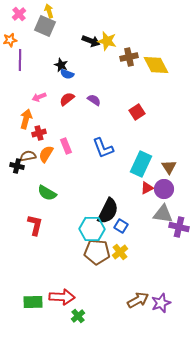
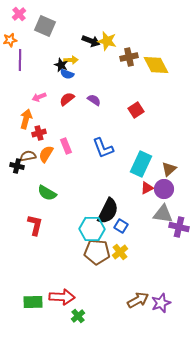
yellow arrow: moved 22 px right, 49 px down; rotated 104 degrees clockwise
red square: moved 1 px left, 2 px up
brown triangle: moved 2 px down; rotated 21 degrees clockwise
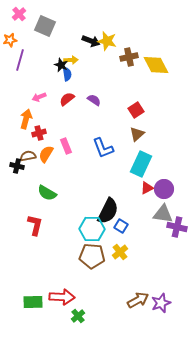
purple line: rotated 15 degrees clockwise
blue semicircle: rotated 120 degrees counterclockwise
brown triangle: moved 32 px left, 35 px up
purple cross: moved 2 px left
brown pentagon: moved 5 px left, 4 px down
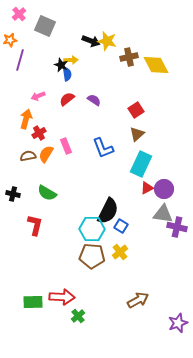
pink arrow: moved 1 px left, 1 px up
red cross: rotated 16 degrees counterclockwise
black cross: moved 4 px left, 28 px down
purple star: moved 17 px right, 20 px down
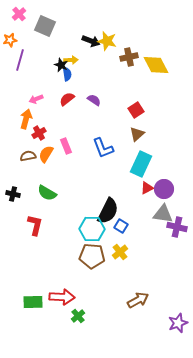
pink arrow: moved 2 px left, 3 px down
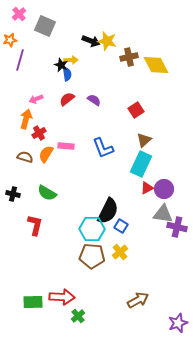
brown triangle: moved 7 px right, 6 px down
pink rectangle: rotated 63 degrees counterclockwise
brown semicircle: moved 3 px left, 1 px down; rotated 28 degrees clockwise
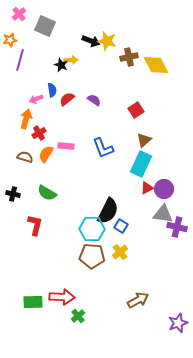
blue semicircle: moved 15 px left, 16 px down
